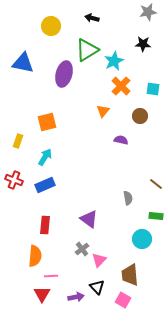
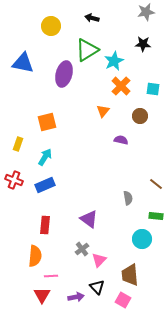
gray star: moved 2 px left
yellow rectangle: moved 3 px down
red triangle: moved 1 px down
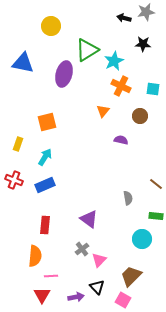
black arrow: moved 32 px right
orange cross: rotated 18 degrees counterclockwise
brown trapezoid: moved 1 px right, 1 px down; rotated 50 degrees clockwise
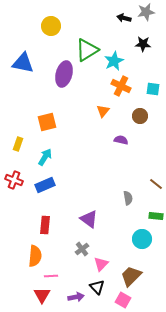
pink triangle: moved 2 px right, 4 px down
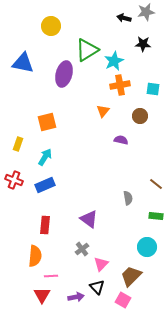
orange cross: moved 1 px left, 1 px up; rotated 36 degrees counterclockwise
cyan circle: moved 5 px right, 8 px down
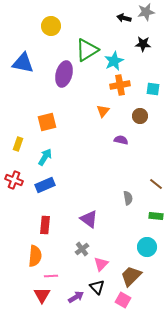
purple arrow: rotated 21 degrees counterclockwise
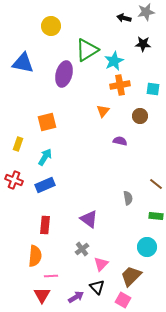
purple semicircle: moved 1 px left, 1 px down
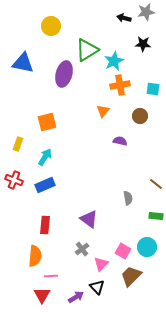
pink square: moved 49 px up
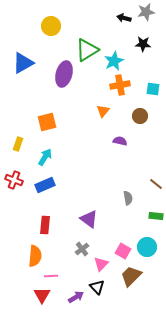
blue triangle: rotated 40 degrees counterclockwise
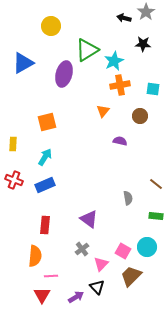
gray star: rotated 24 degrees counterclockwise
yellow rectangle: moved 5 px left; rotated 16 degrees counterclockwise
